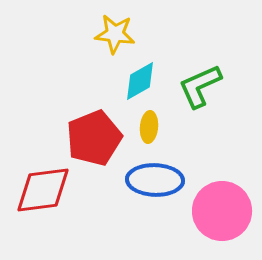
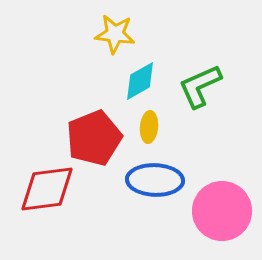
red diamond: moved 4 px right, 1 px up
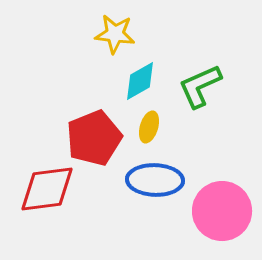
yellow ellipse: rotated 12 degrees clockwise
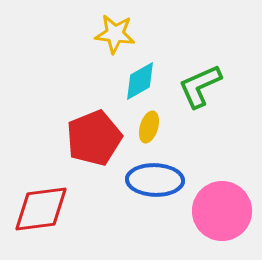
red diamond: moved 6 px left, 20 px down
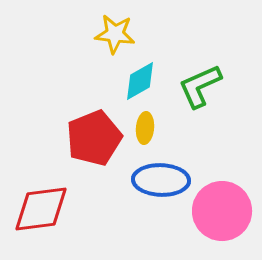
yellow ellipse: moved 4 px left, 1 px down; rotated 12 degrees counterclockwise
blue ellipse: moved 6 px right
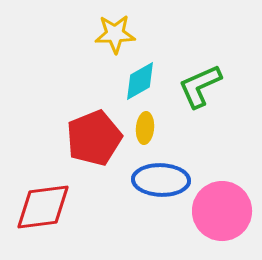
yellow star: rotated 9 degrees counterclockwise
red diamond: moved 2 px right, 2 px up
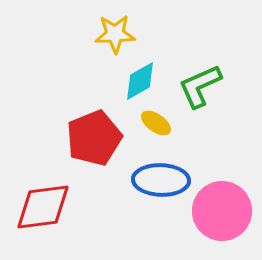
yellow ellipse: moved 11 px right, 5 px up; rotated 60 degrees counterclockwise
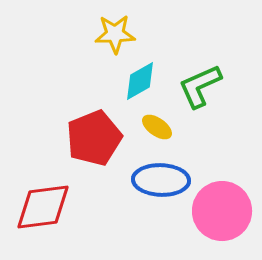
yellow ellipse: moved 1 px right, 4 px down
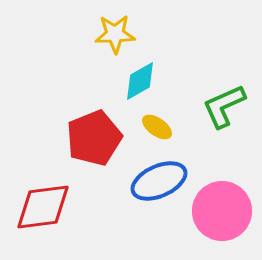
green L-shape: moved 24 px right, 20 px down
blue ellipse: moved 2 px left, 1 px down; rotated 26 degrees counterclockwise
